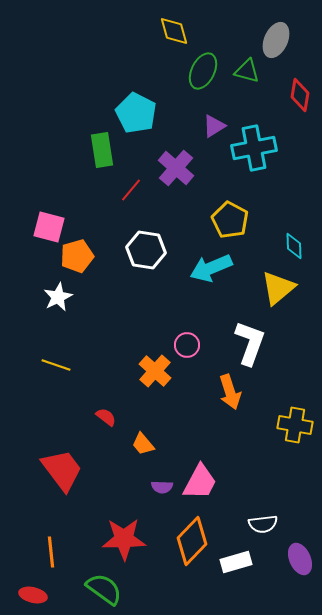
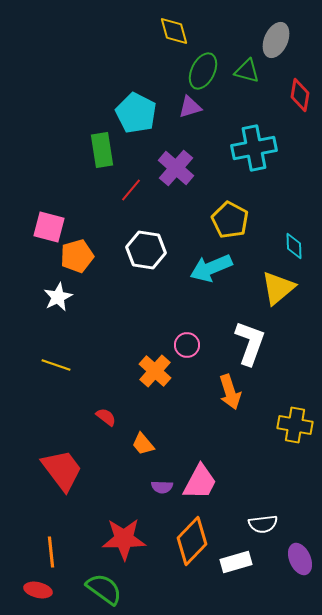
purple triangle: moved 24 px left, 19 px up; rotated 15 degrees clockwise
red ellipse: moved 5 px right, 5 px up
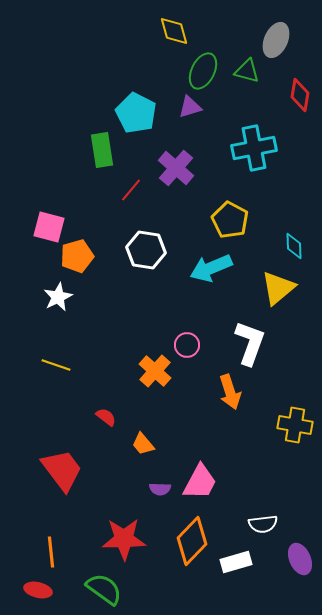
purple semicircle: moved 2 px left, 2 px down
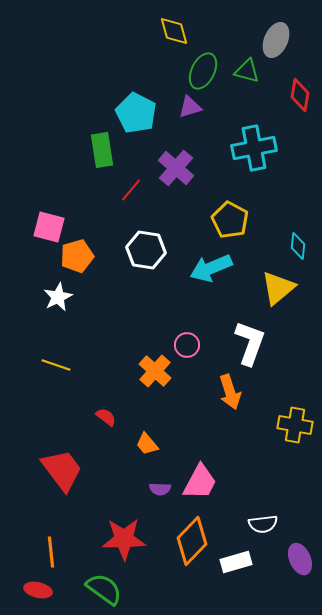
cyan diamond: moved 4 px right; rotated 8 degrees clockwise
orange trapezoid: moved 4 px right
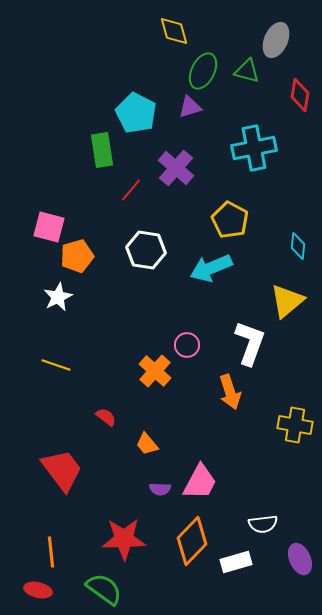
yellow triangle: moved 9 px right, 13 px down
